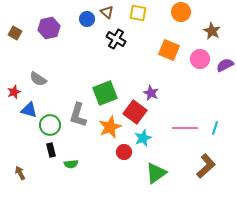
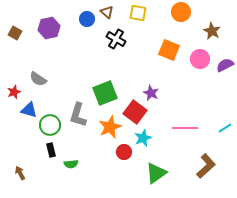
cyan line: moved 10 px right; rotated 40 degrees clockwise
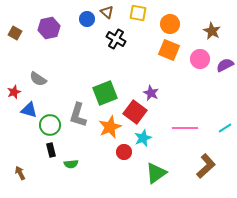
orange circle: moved 11 px left, 12 px down
